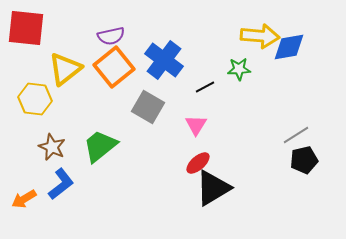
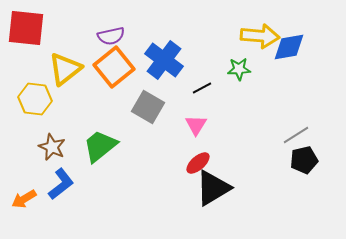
black line: moved 3 px left, 1 px down
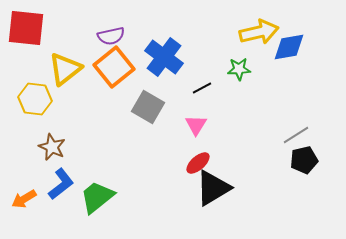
yellow arrow: moved 1 px left, 4 px up; rotated 18 degrees counterclockwise
blue cross: moved 3 px up
green trapezoid: moved 3 px left, 51 px down
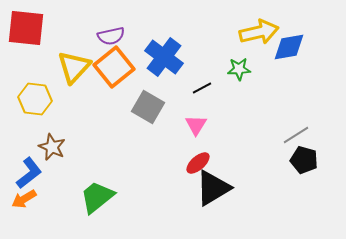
yellow triangle: moved 9 px right, 2 px up; rotated 9 degrees counterclockwise
black pentagon: rotated 28 degrees clockwise
blue L-shape: moved 32 px left, 11 px up
